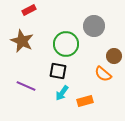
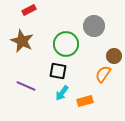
orange semicircle: rotated 84 degrees clockwise
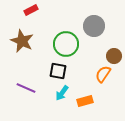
red rectangle: moved 2 px right
purple line: moved 2 px down
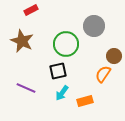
black square: rotated 24 degrees counterclockwise
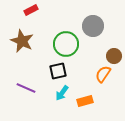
gray circle: moved 1 px left
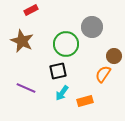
gray circle: moved 1 px left, 1 px down
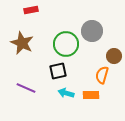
red rectangle: rotated 16 degrees clockwise
gray circle: moved 4 px down
brown star: moved 2 px down
orange semicircle: moved 1 px left, 1 px down; rotated 18 degrees counterclockwise
cyan arrow: moved 4 px right; rotated 70 degrees clockwise
orange rectangle: moved 6 px right, 6 px up; rotated 14 degrees clockwise
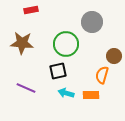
gray circle: moved 9 px up
brown star: rotated 20 degrees counterclockwise
